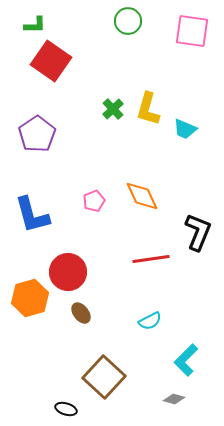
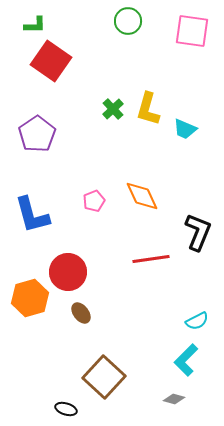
cyan semicircle: moved 47 px right
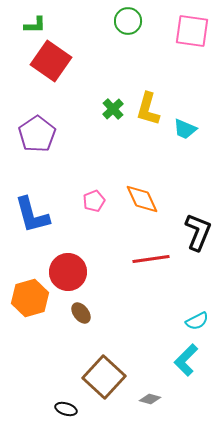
orange diamond: moved 3 px down
gray diamond: moved 24 px left
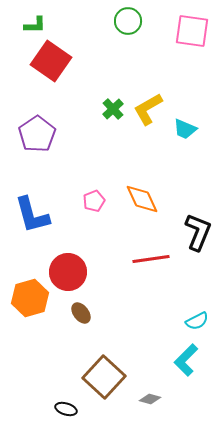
yellow L-shape: rotated 44 degrees clockwise
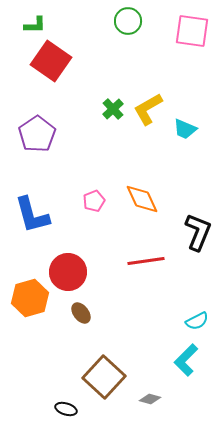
red line: moved 5 px left, 2 px down
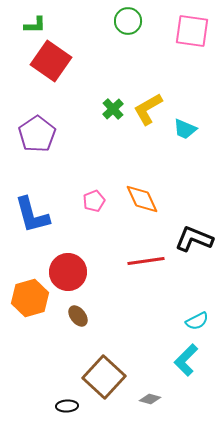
black L-shape: moved 4 px left, 7 px down; rotated 90 degrees counterclockwise
brown ellipse: moved 3 px left, 3 px down
black ellipse: moved 1 px right, 3 px up; rotated 20 degrees counterclockwise
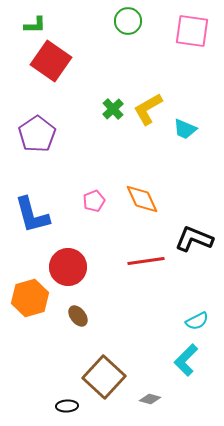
red circle: moved 5 px up
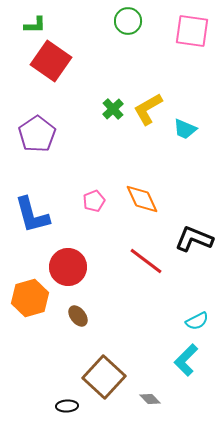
red line: rotated 45 degrees clockwise
gray diamond: rotated 30 degrees clockwise
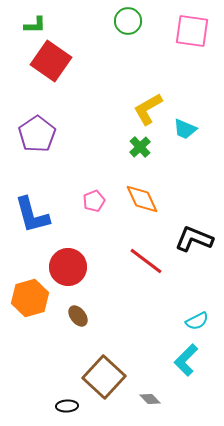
green cross: moved 27 px right, 38 px down
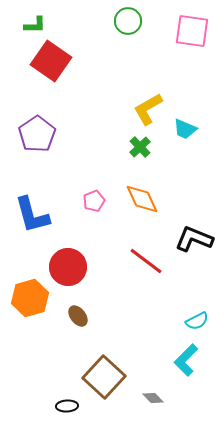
gray diamond: moved 3 px right, 1 px up
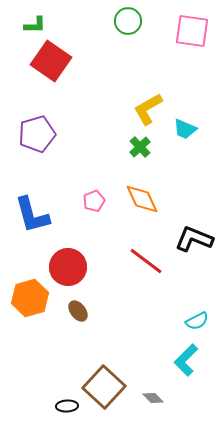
purple pentagon: rotated 18 degrees clockwise
brown ellipse: moved 5 px up
brown square: moved 10 px down
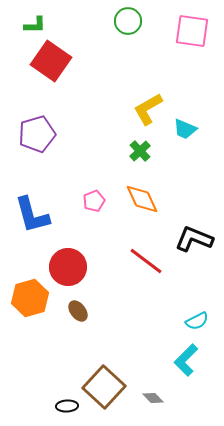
green cross: moved 4 px down
